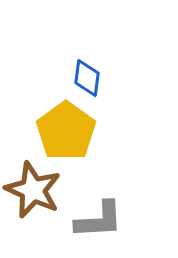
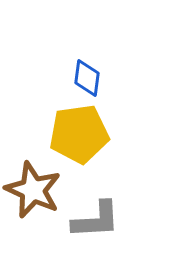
yellow pentagon: moved 13 px right, 3 px down; rotated 28 degrees clockwise
gray L-shape: moved 3 px left
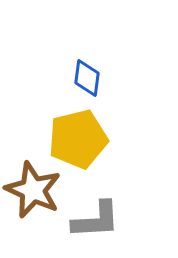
yellow pentagon: moved 1 px left, 5 px down; rotated 6 degrees counterclockwise
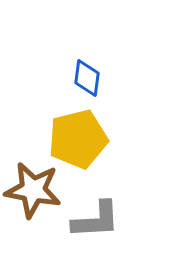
brown star: rotated 14 degrees counterclockwise
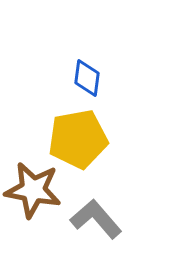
yellow pentagon: rotated 4 degrees clockwise
gray L-shape: moved 1 px up; rotated 128 degrees counterclockwise
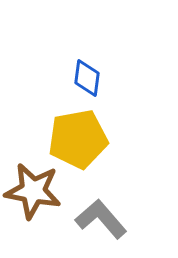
brown star: moved 1 px down
gray L-shape: moved 5 px right
